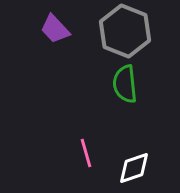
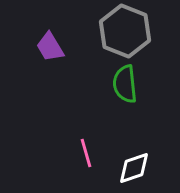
purple trapezoid: moved 5 px left, 18 px down; rotated 12 degrees clockwise
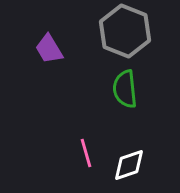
purple trapezoid: moved 1 px left, 2 px down
green semicircle: moved 5 px down
white diamond: moved 5 px left, 3 px up
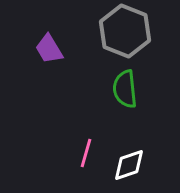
pink line: rotated 32 degrees clockwise
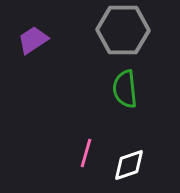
gray hexagon: moved 2 px left, 1 px up; rotated 21 degrees counterclockwise
purple trapezoid: moved 16 px left, 9 px up; rotated 88 degrees clockwise
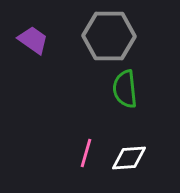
gray hexagon: moved 14 px left, 6 px down
purple trapezoid: rotated 68 degrees clockwise
white diamond: moved 7 px up; rotated 15 degrees clockwise
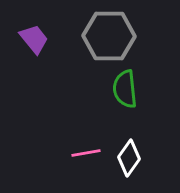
purple trapezoid: moved 1 px right, 1 px up; rotated 16 degrees clockwise
pink line: rotated 64 degrees clockwise
white diamond: rotated 51 degrees counterclockwise
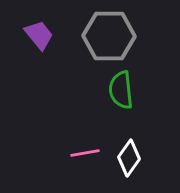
purple trapezoid: moved 5 px right, 4 px up
green semicircle: moved 4 px left, 1 px down
pink line: moved 1 px left
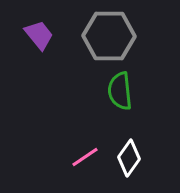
green semicircle: moved 1 px left, 1 px down
pink line: moved 4 px down; rotated 24 degrees counterclockwise
